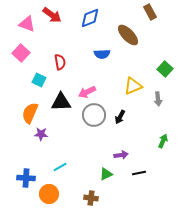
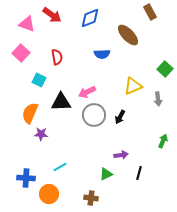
red semicircle: moved 3 px left, 5 px up
black line: rotated 64 degrees counterclockwise
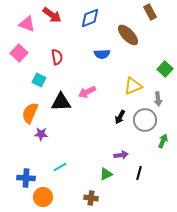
pink square: moved 2 px left
gray circle: moved 51 px right, 5 px down
orange circle: moved 6 px left, 3 px down
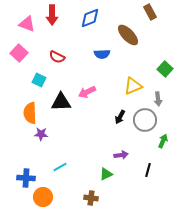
red arrow: rotated 54 degrees clockwise
red semicircle: rotated 126 degrees clockwise
orange semicircle: rotated 25 degrees counterclockwise
black line: moved 9 px right, 3 px up
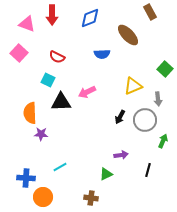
cyan square: moved 9 px right
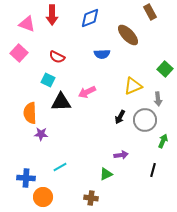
black line: moved 5 px right
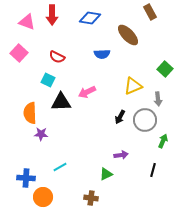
blue diamond: rotated 30 degrees clockwise
pink triangle: moved 2 px up
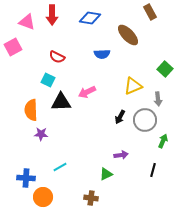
pink square: moved 6 px left, 6 px up; rotated 18 degrees clockwise
orange semicircle: moved 1 px right, 3 px up
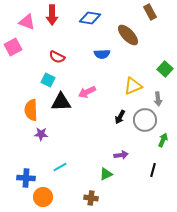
green arrow: moved 1 px up
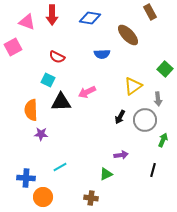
yellow triangle: rotated 12 degrees counterclockwise
